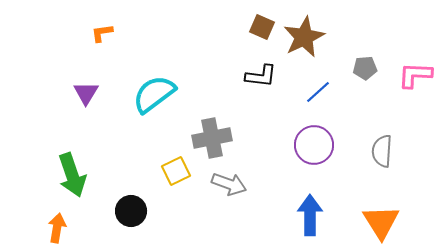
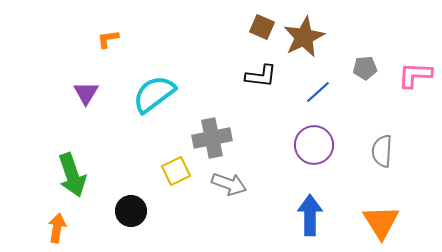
orange L-shape: moved 6 px right, 6 px down
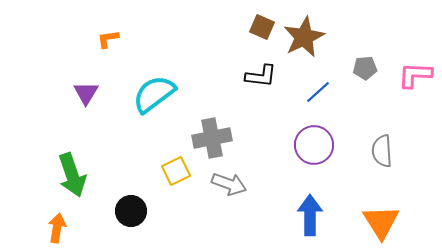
gray semicircle: rotated 8 degrees counterclockwise
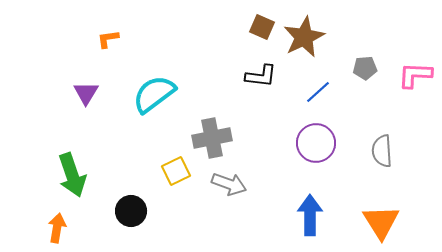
purple circle: moved 2 px right, 2 px up
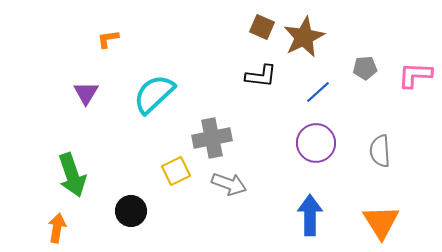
cyan semicircle: rotated 6 degrees counterclockwise
gray semicircle: moved 2 px left
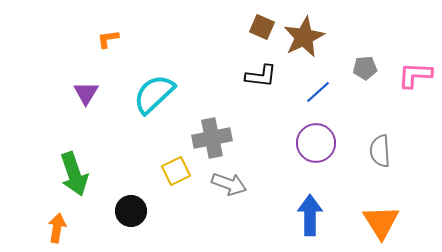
green arrow: moved 2 px right, 1 px up
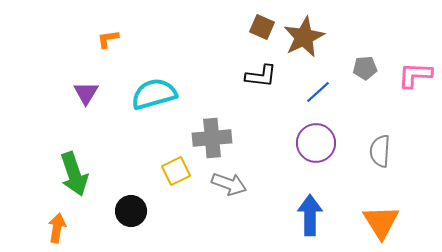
cyan semicircle: rotated 27 degrees clockwise
gray cross: rotated 6 degrees clockwise
gray semicircle: rotated 8 degrees clockwise
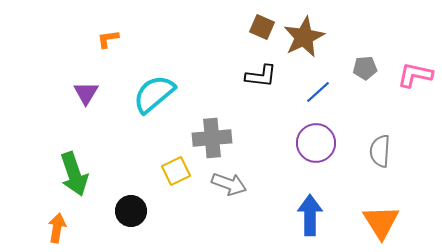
pink L-shape: rotated 9 degrees clockwise
cyan semicircle: rotated 24 degrees counterclockwise
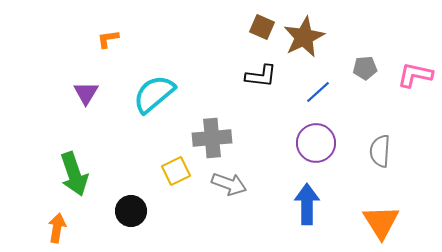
blue arrow: moved 3 px left, 11 px up
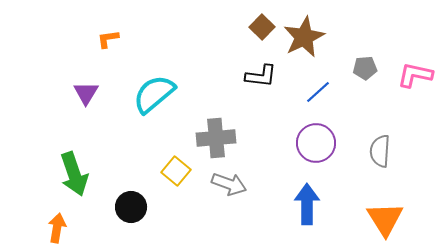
brown square: rotated 20 degrees clockwise
gray cross: moved 4 px right
yellow square: rotated 24 degrees counterclockwise
black circle: moved 4 px up
orange triangle: moved 4 px right, 3 px up
